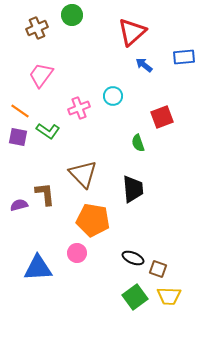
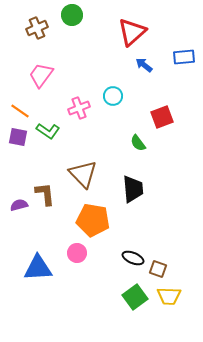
green semicircle: rotated 18 degrees counterclockwise
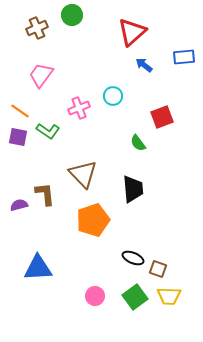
orange pentagon: rotated 28 degrees counterclockwise
pink circle: moved 18 px right, 43 px down
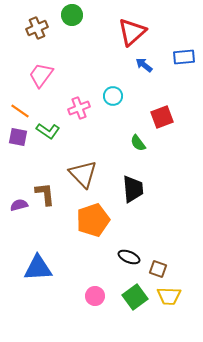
black ellipse: moved 4 px left, 1 px up
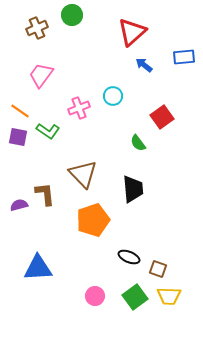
red square: rotated 15 degrees counterclockwise
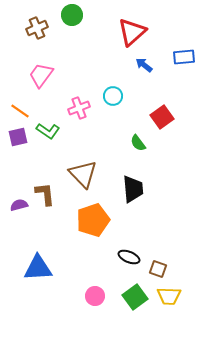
purple square: rotated 24 degrees counterclockwise
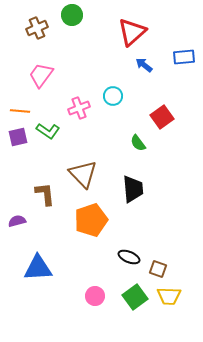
orange line: rotated 30 degrees counterclockwise
purple semicircle: moved 2 px left, 16 px down
orange pentagon: moved 2 px left
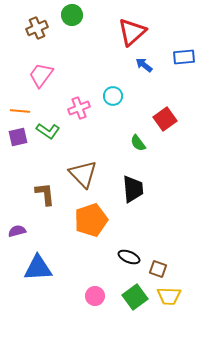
red square: moved 3 px right, 2 px down
purple semicircle: moved 10 px down
